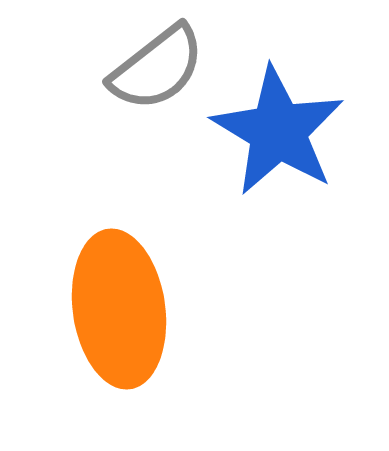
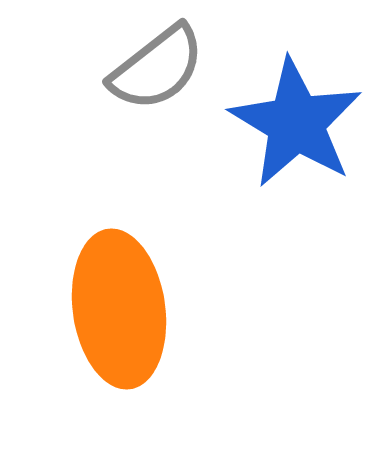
blue star: moved 18 px right, 8 px up
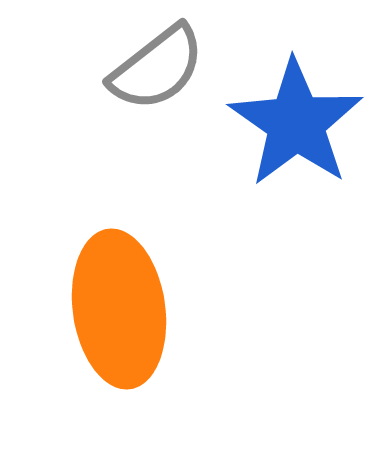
blue star: rotated 4 degrees clockwise
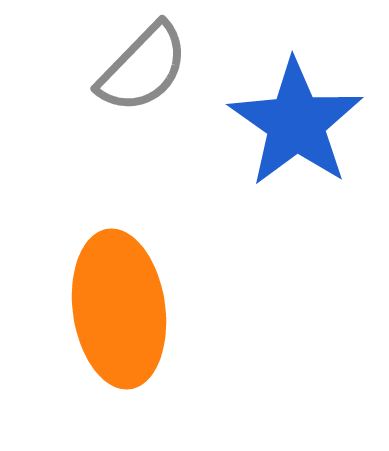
gray semicircle: moved 14 px left; rotated 8 degrees counterclockwise
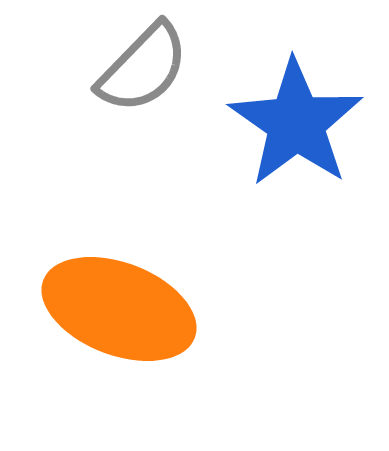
orange ellipse: rotated 61 degrees counterclockwise
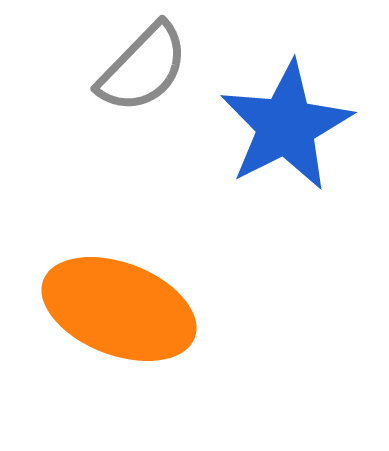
blue star: moved 10 px left, 3 px down; rotated 10 degrees clockwise
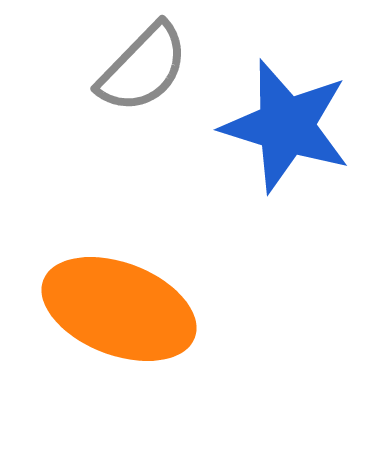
blue star: rotated 28 degrees counterclockwise
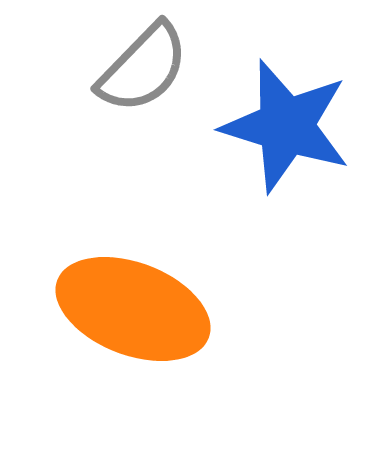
orange ellipse: moved 14 px right
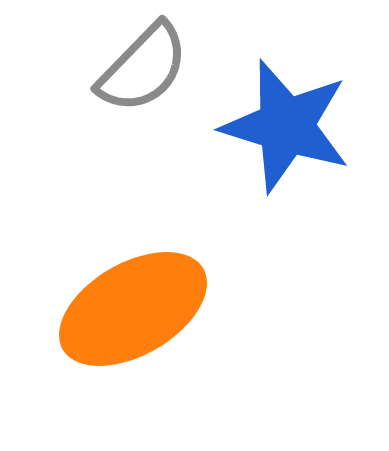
orange ellipse: rotated 51 degrees counterclockwise
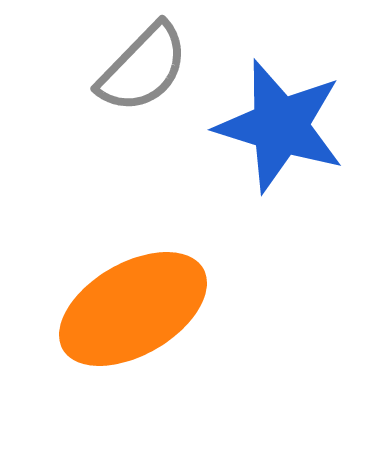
blue star: moved 6 px left
